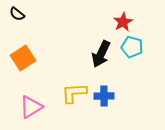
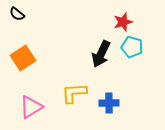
red star: rotated 12 degrees clockwise
blue cross: moved 5 px right, 7 px down
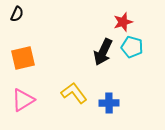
black semicircle: rotated 105 degrees counterclockwise
black arrow: moved 2 px right, 2 px up
orange square: rotated 20 degrees clockwise
yellow L-shape: rotated 56 degrees clockwise
pink triangle: moved 8 px left, 7 px up
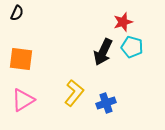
black semicircle: moved 1 px up
orange square: moved 2 px left, 1 px down; rotated 20 degrees clockwise
yellow L-shape: rotated 76 degrees clockwise
blue cross: moved 3 px left; rotated 18 degrees counterclockwise
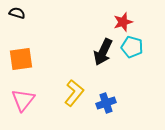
black semicircle: rotated 98 degrees counterclockwise
orange square: rotated 15 degrees counterclockwise
pink triangle: rotated 20 degrees counterclockwise
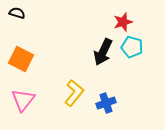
orange square: rotated 35 degrees clockwise
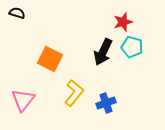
orange square: moved 29 px right
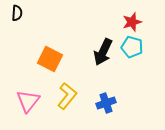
black semicircle: rotated 77 degrees clockwise
red star: moved 9 px right
yellow L-shape: moved 7 px left, 3 px down
pink triangle: moved 5 px right, 1 px down
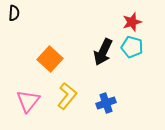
black semicircle: moved 3 px left
orange square: rotated 15 degrees clockwise
